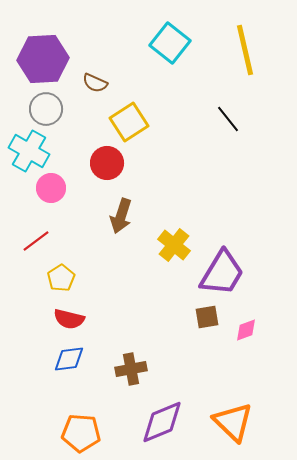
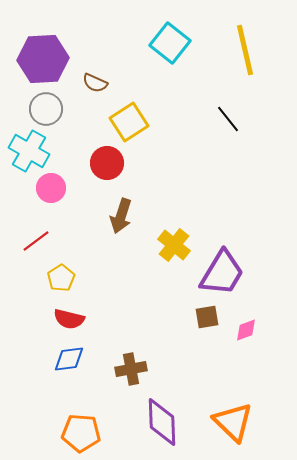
purple diamond: rotated 69 degrees counterclockwise
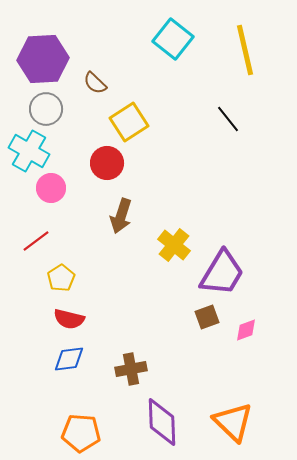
cyan square: moved 3 px right, 4 px up
brown semicircle: rotated 20 degrees clockwise
brown square: rotated 10 degrees counterclockwise
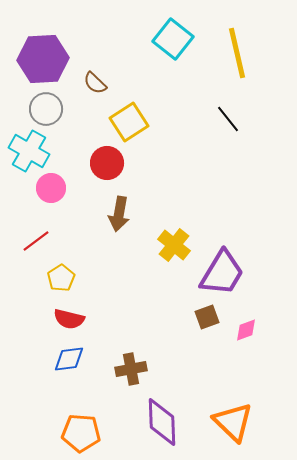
yellow line: moved 8 px left, 3 px down
brown arrow: moved 2 px left, 2 px up; rotated 8 degrees counterclockwise
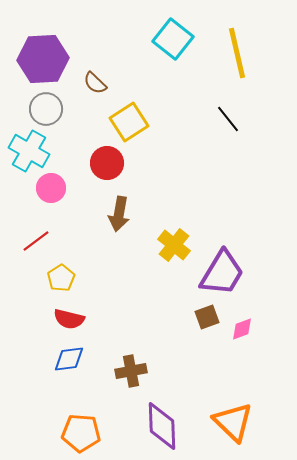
pink diamond: moved 4 px left, 1 px up
brown cross: moved 2 px down
purple diamond: moved 4 px down
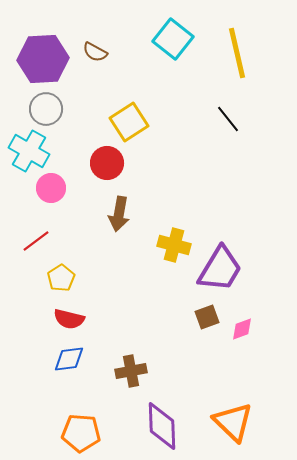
brown semicircle: moved 31 px up; rotated 15 degrees counterclockwise
yellow cross: rotated 24 degrees counterclockwise
purple trapezoid: moved 2 px left, 4 px up
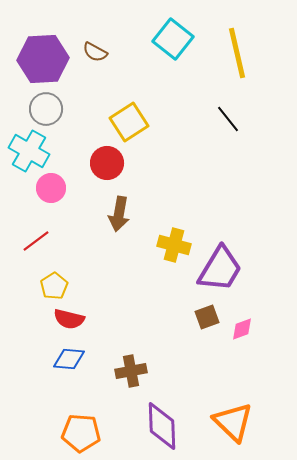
yellow pentagon: moved 7 px left, 8 px down
blue diamond: rotated 12 degrees clockwise
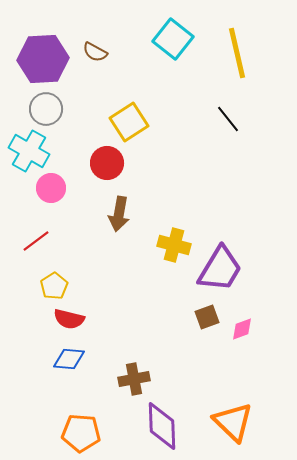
brown cross: moved 3 px right, 8 px down
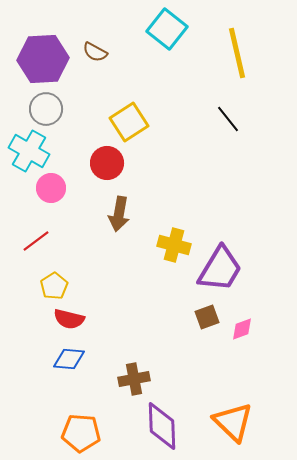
cyan square: moved 6 px left, 10 px up
